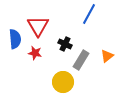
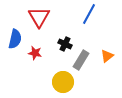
red triangle: moved 1 px right, 9 px up
blue semicircle: rotated 18 degrees clockwise
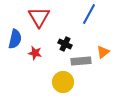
orange triangle: moved 4 px left, 4 px up
gray rectangle: moved 1 px down; rotated 54 degrees clockwise
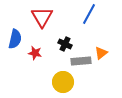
red triangle: moved 3 px right
orange triangle: moved 2 px left, 1 px down
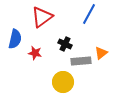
red triangle: rotated 25 degrees clockwise
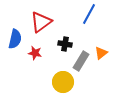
red triangle: moved 1 px left, 5 px down
black cross: rotated 16 degrees counterclockwise
gray rectangle: rotated 54 degrees counterclockwise
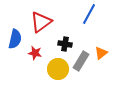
yellow circle: moved 5 px left, 13 px up
